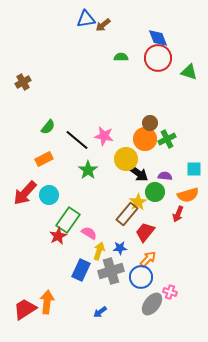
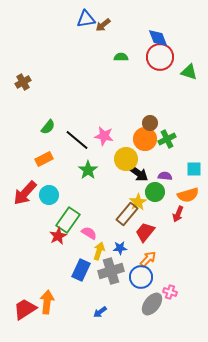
red circle at (158, 58): moved 2 px right, 1 px up
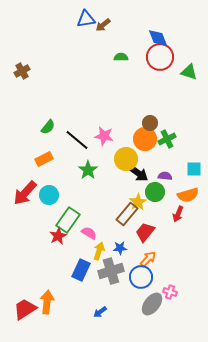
brown cross at (23, 82): moved 1 px left, 11 px up
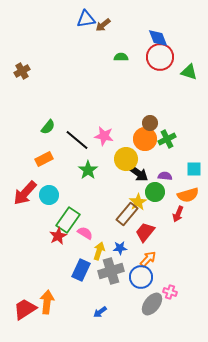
pink semicircle at (89, 233): moved 4 px left
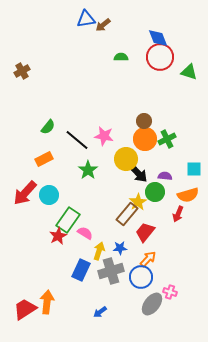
brown circle at (150, 123): moved 6 px left, 2 px up
black arrow at (138, 173): rotated 10 degrees clockwise
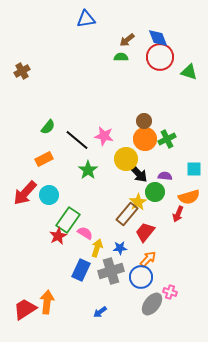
brown arrow at (103, 25): moved 24 px right, 15 px down
orange semicircle at (188, 195): moved 1 px right, 2 px down
yellow arrow at (99, 251): moved 2 px left, 3 px up
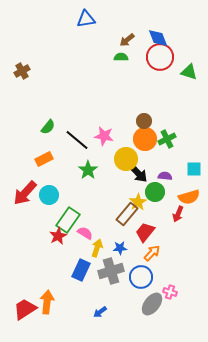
orange arrow at (148, 259): moved 4 px right, 6 px up
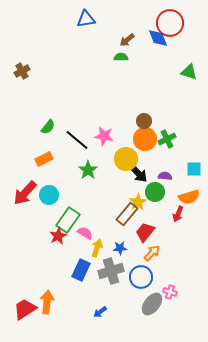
red circle at (160, 57): moved 10 px right, 34 px up
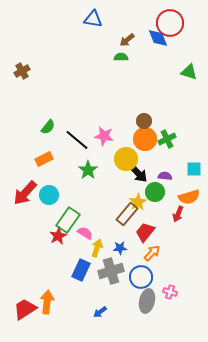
blue triangle at (86, 19): moved 7 px right; rotated 18 degrees clockwise
gray ellipse at (152, 304): moved 5 px left, 3 px up; rotated 25 degrees counterclockwise
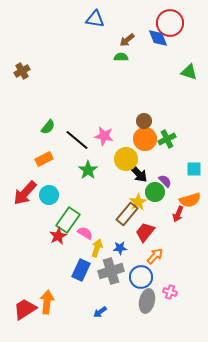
blue triangle at (93, 19): moved 2 px right
purple semicircle at (165, 176): moved 5 px down; rotated 40 degrees clockwise
orange semicircle at (189, 197): moved 1 px right, 3 px down
orange arrow at (152, 253): moved 3 px right, 3 px down
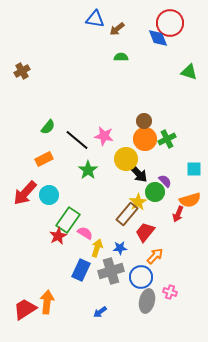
brown arrow at (127, 40): moved 10 px left, 11 px up
